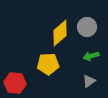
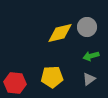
yellow diamond: rotated 28 degrees clockwise
yellow pentagon: moved 4 px right, 13 px down
gray triangle: moved 2 px up
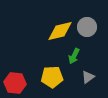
yellow diamond: moved 2 px up
green arrow: moved 17 px left; rotated 49 degrees counterclockwise
gray triangle: moved 1 px left, 2 px up
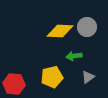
yellow diamond: rotated 16 degrees clockwise
green arrow: rotated 56 degrees clockwise
yellow pentagon: rotated 10 degrees counterclockwise
red hexagon: moved 1 px left, 1 px down
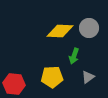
gray circle: moved 2 px right, 1 px down
green arrow: rotated 63 degrees counterclockwise
yellow pentagon: rotated 10 degrees clockwise
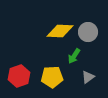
gray circle: moved 1 px left, 4 px down
green arrow: rotated 14 degrees clockwise
red hexagon: moved 5 px right, 8 px up; rotated 25 degrees counterclockwise
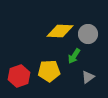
gray circle: moved 2 px down
yellow pentagon: moved 3 px left, 6 px up
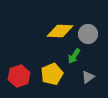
yellow pentagon: moved 3 px right, 3 px down; rotated 20 degrees counterclockwise
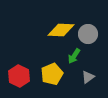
yellow diamond: moved 1 px right, 1 px up
red hexagon: rotated 15 degrees counterclockwise
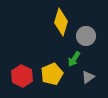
yellow diamond: moved 8 px up; rotated 76 degrees counterclockwise
gray circle: moved 2 px left, 2 px down
green arrow: moved 3 px down
red hexagon: moved 3 px right
